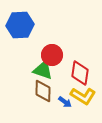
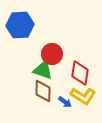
red circle: moved 1 px up
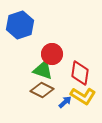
blue hexagon: rotated 16 degrees counterclockwise
brown diamond: moved 1 px left, 1 px up; rotated 65 degrees counterclockwise
blue arrow: rotated 80 degrees counterclockwise
